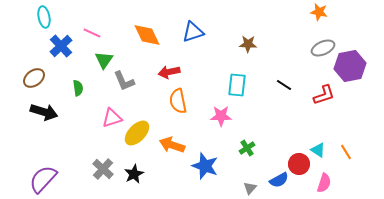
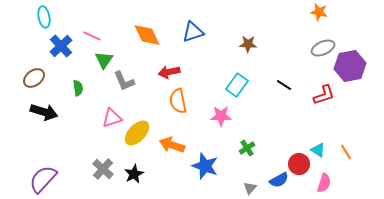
pink line: moved 3 px down
cyan rectangle: rotated 30 degrees clockwise
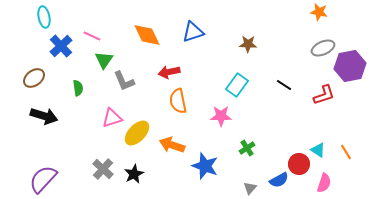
black arrow: moved 4 px down
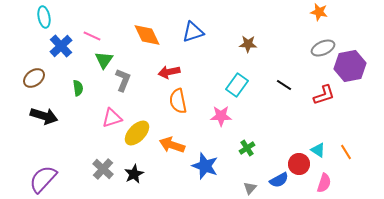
gray L-shape: moved 1 px left, 1 px up; rotated 135 degrees counterclockwise
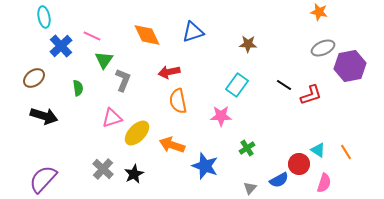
red L-shape: moved 13 px left
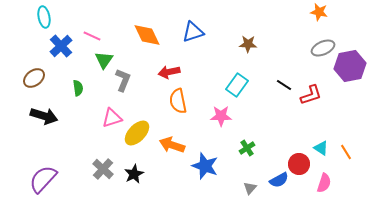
cyan triangle: moved 3 px right, 2 px up
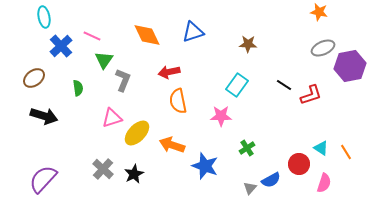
blue semicircle: moved 8 px left
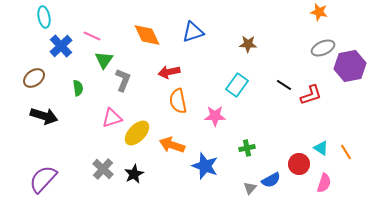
pink star: moved 6 px left
green cross: rotated 21 degrees clockwise
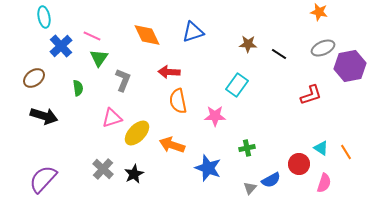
green triangle: moved 5 px left, 2 px up
red arrow: rotated 15 degrees clockwise
black line: moved 5 px left, 31 px up
blue star: moved 3 px right, 2 px down
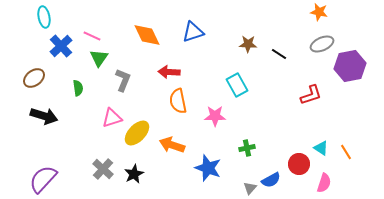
gray ellipse: moved 1 px left, 4 px up
cyan rectangle: rotated 65 degrees counterclockwise
